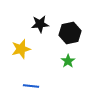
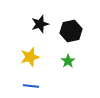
black star: rotated 12 degrees counterclockwise
black hexagon: moved 1 px right, 2 px up
yellow star: moved 9 px right, 8 px down
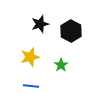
black hexagon: rotated 20 degrees counterclockwise
green star: moved 7 px left, 4 px down
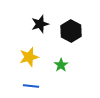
yellow star: moved 1 px left
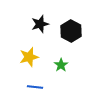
blue line: moved 4 px right, 1 px down
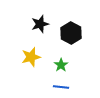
black hexagon: moved 2 px down
yellow star: moved 2 px right
blue line: moved 26 px right
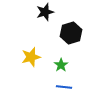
black star: moved 5 px right, 12 px up
black hexagon: rotated 15 degrees clockwise
blue line: moved 3 px right
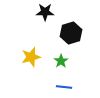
black star: rotated 18 degrees clockwise
green star: moved 4 px up
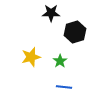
black star: moved 6 px right, 1 px down
black hexagon: moved 4 px right, 1 px up
green star: moved 1 px left
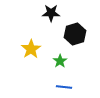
black hexagon: moved 2 px down
yellow star: moved 8 px up; rotated 18 degrees counterclockwise
